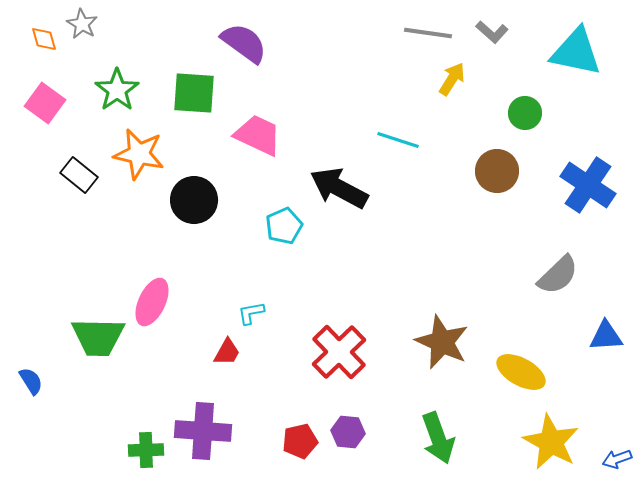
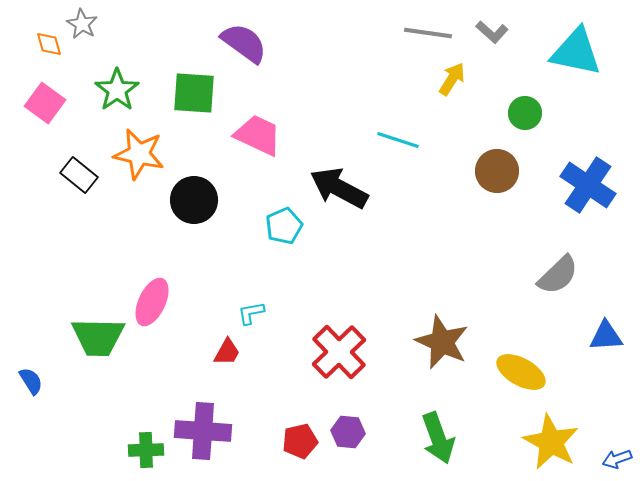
orange diamond: moved 5 px right, 5 px down
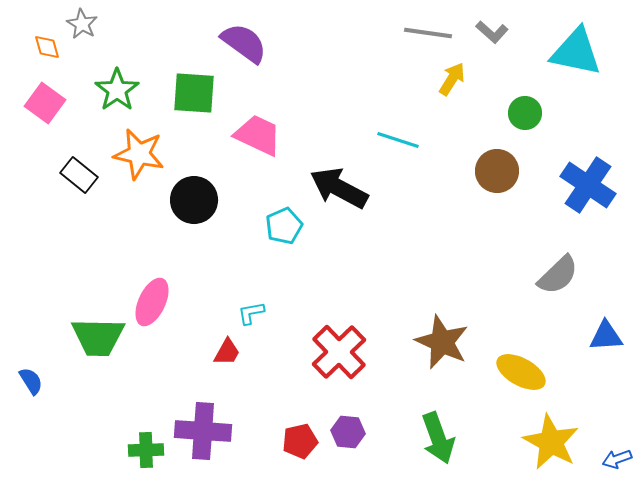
orange diamond: moved 2 px left, 3 px down
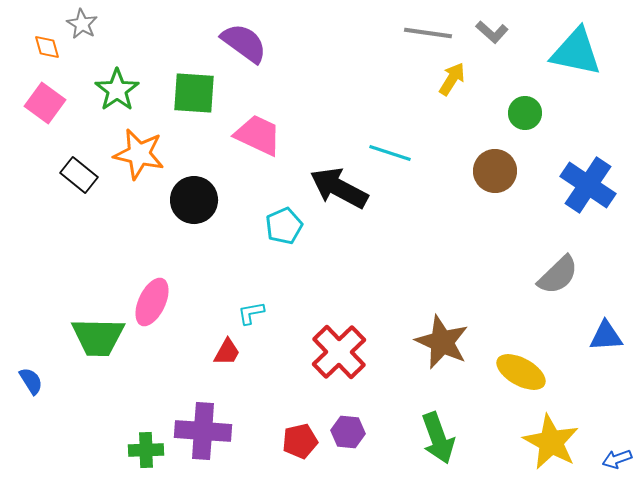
cyan line: moved 8 px left, 13 px down
brown circle: moved 2 px left
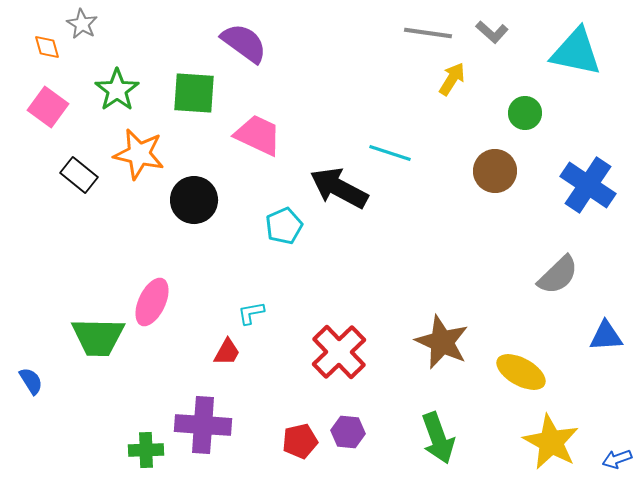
pink square: moved 3 px right, 4 px down
purple cross: moved 6 px up
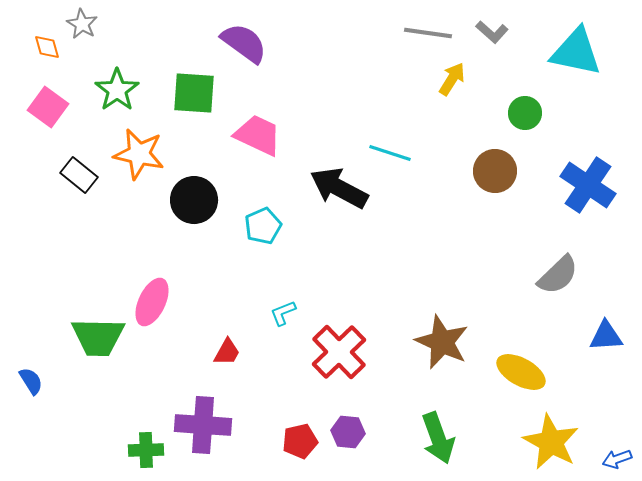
cyan pentagon: moved 21 px left
cyan L-shape: moved 32 px right; rotated 12 degrees counterclockwise
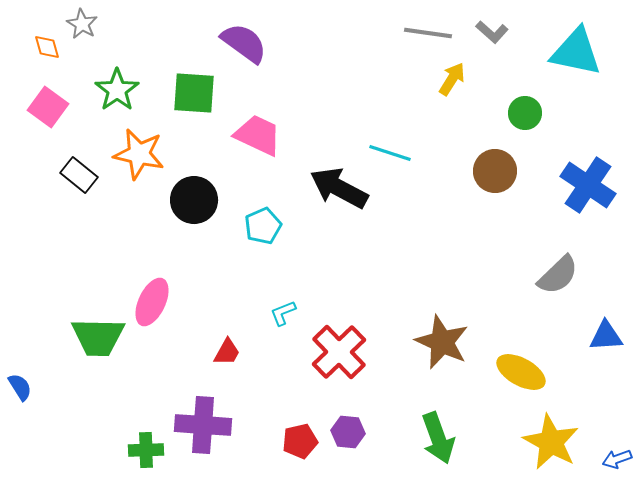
blue semicircle: moved 11 px left, 6 px down
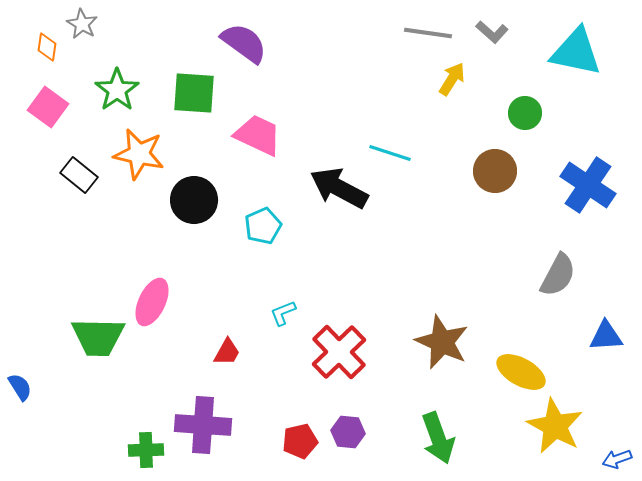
orange diamond: rotated 24 degrees clockwise
gray semicircle: rotated 18 degrees counterclockwise
yellow star: moved 4 px right, 16 px up
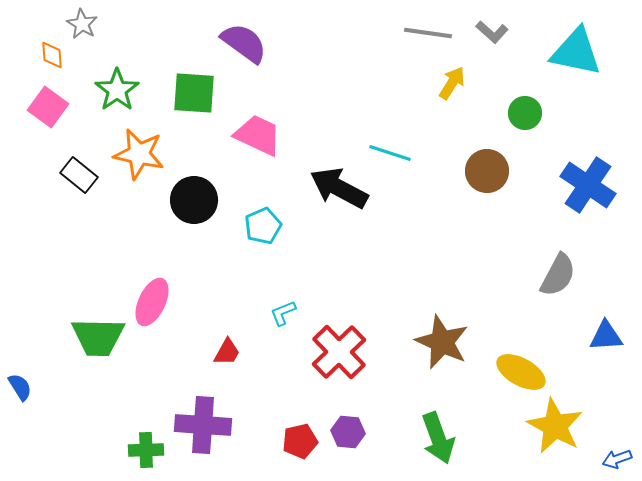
orange diamond: moved 5 px right, 8 px down; rotated 12 degrees counterclockwise
yellow arrow: moved 4 px down
brown circle: moved 8 px left
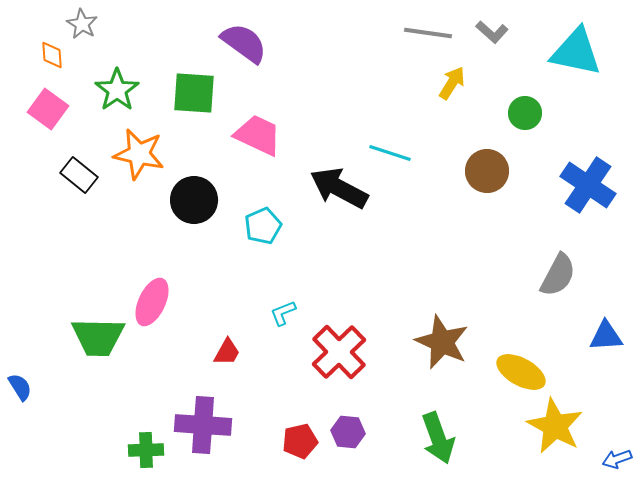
pink square: moved 2 px down
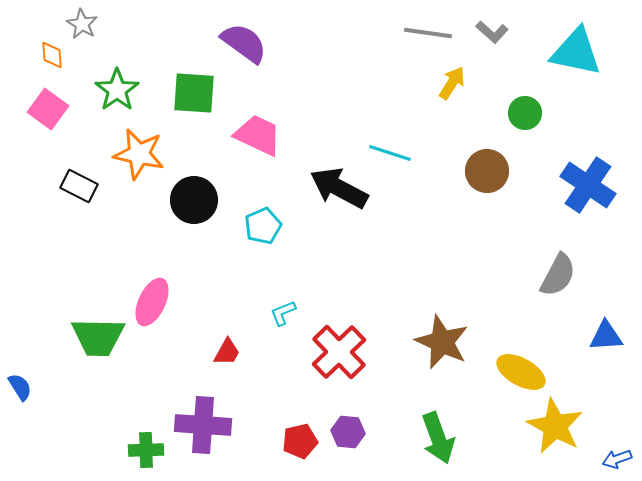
black rectangle: moved 11 px down; rotated 12 degrees counterclockwise
